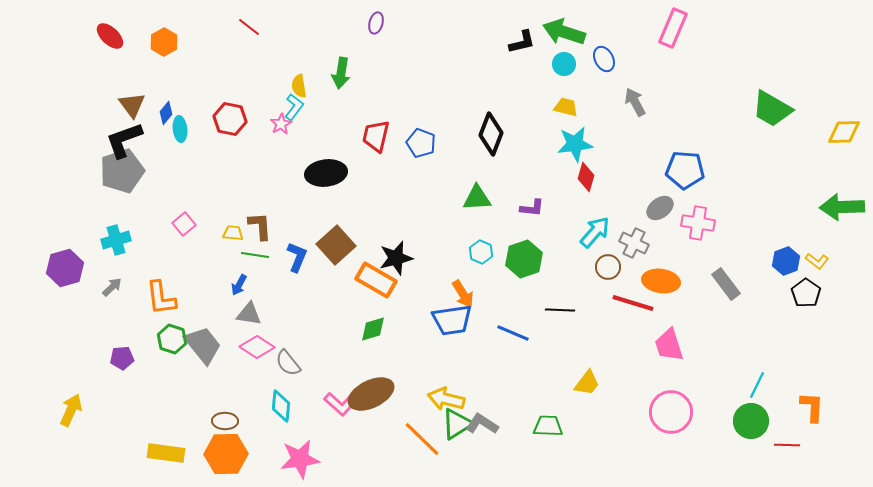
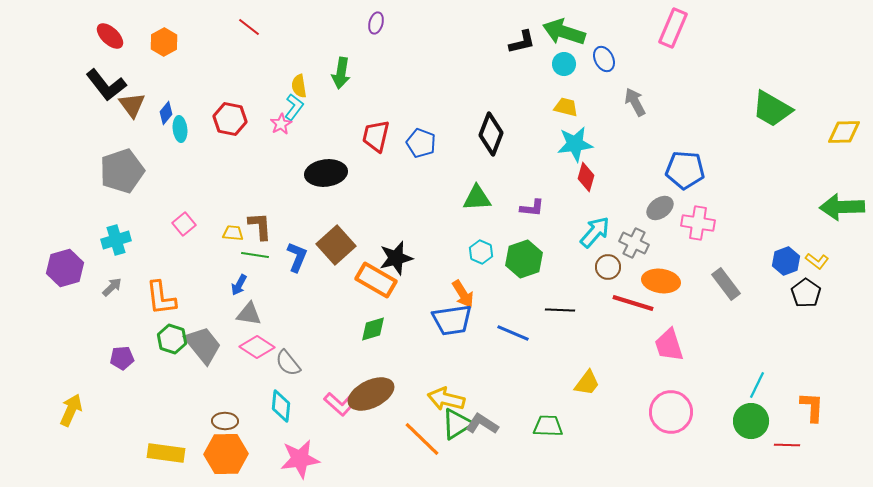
black L-shape at (124, 140): moved 18 px left, 55 px up; rotated 108 degrees counterclockwise
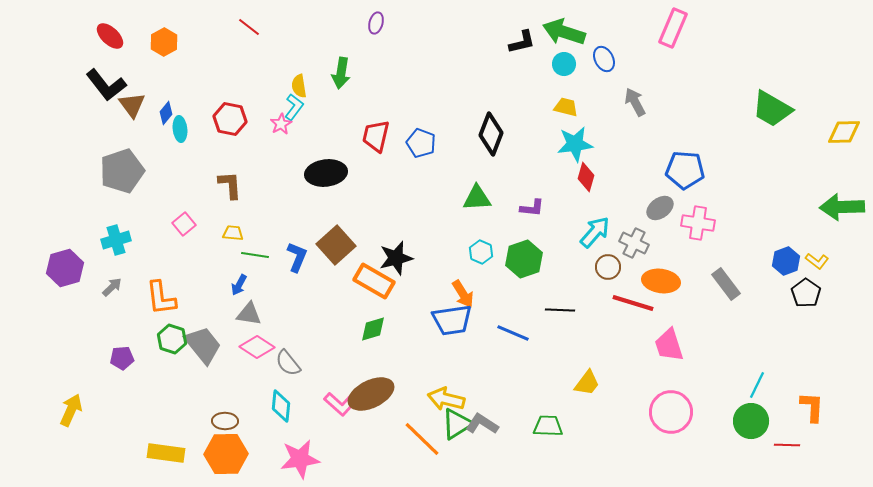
brown L-shape at (260, 226): moved 30 px left, 41 px up
orange rectangle at (376, 280): moved 2 px left, 1 px down
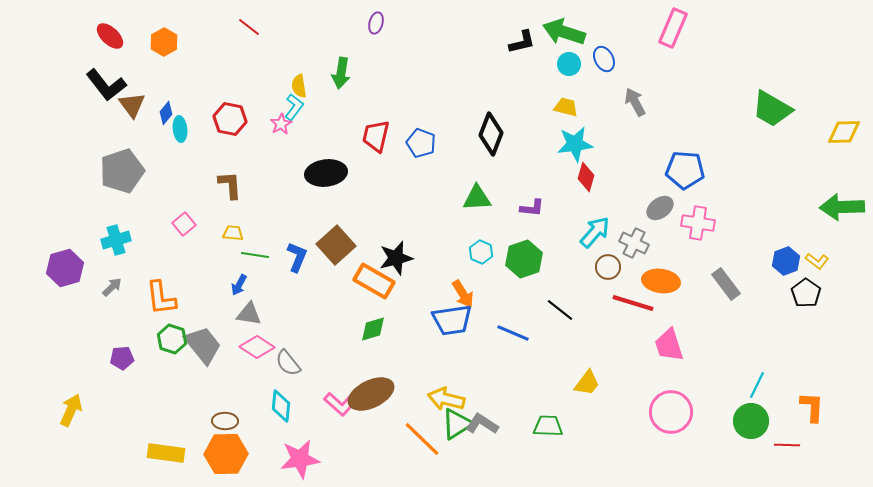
cyan circle at (564, 64): moved 5 px right
black line at (560, 310): rotated 36 degrees clockwise
